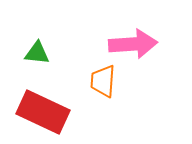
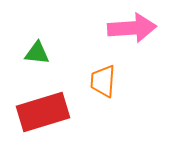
pink arrow: moved 1 px left, 16 px up
red rectangle: rotated 42 degrees counterclockwise
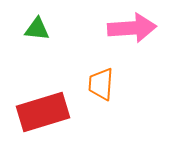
green triangle: moved 24 px up
orange trapezoid: moved 2 px left, 3 px down
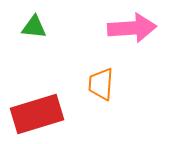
green triangle: moved 3 px left, 2 px up
red rectangle: moved 6 px left, 2 px down
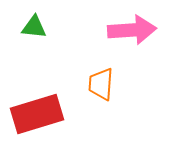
pink arrow: moved 2 px down
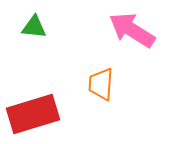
pink arrow: rotated 144 degrees counterclockwise
red rectangle: moved 4 px left
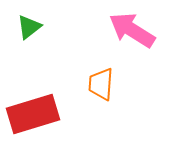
green triangle: moved 5 px left; rotated 44 degrees counterclockwise
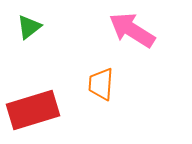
red rectangle: moved 4 px up
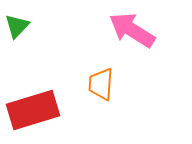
green triangle: moved 12 px left, 1 px up; rotated 8 degrees counterclockwise
